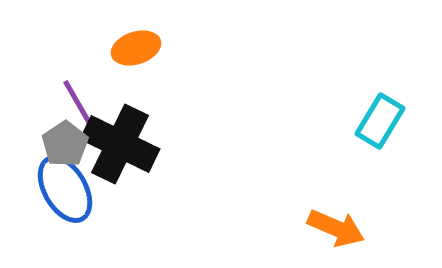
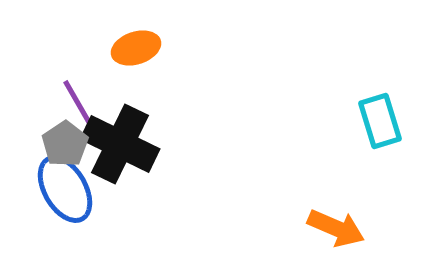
cyan rectangle: rotated 48 degrees counterclockwise
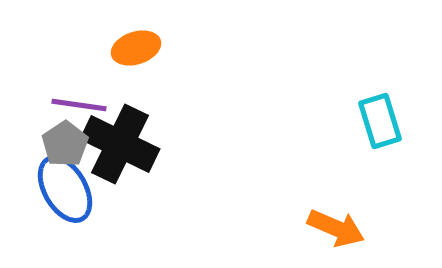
purple line: rotated 52 degrees counterclockwise
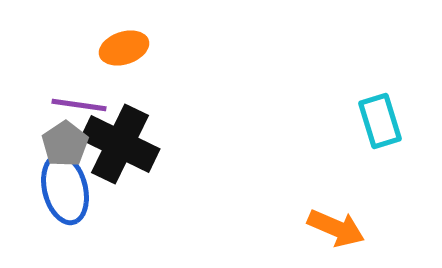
orange ellipse: moved 12 px left
blue ellipse: rotated 16 degrees clockwise
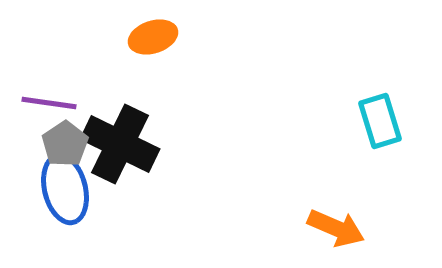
orange ellipse: moved 29 px right, 11 px up
purple line: moved 30 px left, 2 px up
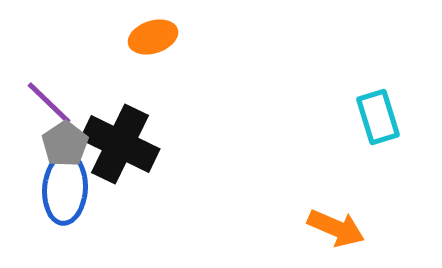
purple line: rotated 36 degrees clockwise
cyan rectangle: moved 2 px left, 4 px up
blue ellipse: rotated 18 degrees clockwise
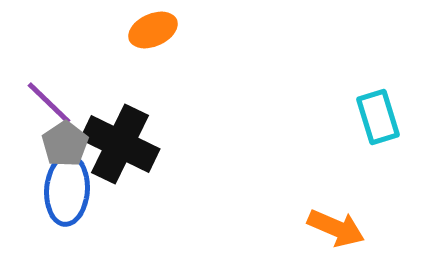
orange ellipse: moved 7 px up; rotated 6 degrees counterclockwise
blue ellipse: moved 2 px right, 1 px down
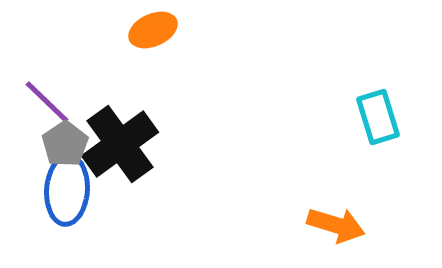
purple line: moved 2 px left, 1 px up
black cross: rotated 28 degrees clockwise
orange arrow: moved 3 px up; rotated 6 degrees counterclockwise
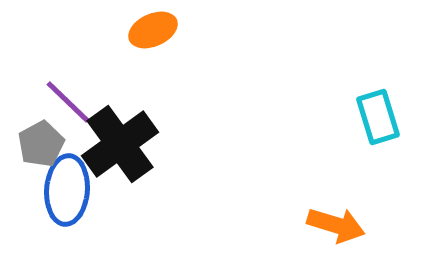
purple line: moved 21 px right
gray pentagon: moved 24 px left; rotated 6 degrees clockwise
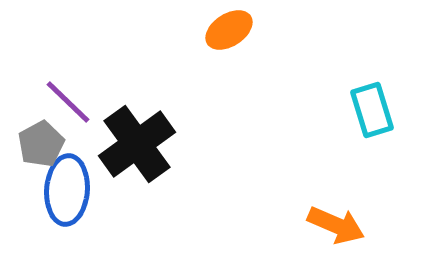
orange ellipse: moved 76 px right; rotated 9 degrees counterclockwise
cyan rectangle: moved 6 px left, 7 px up
black cross: moved 17 px right
orange arrow: rotated 6 degrees clockwise
